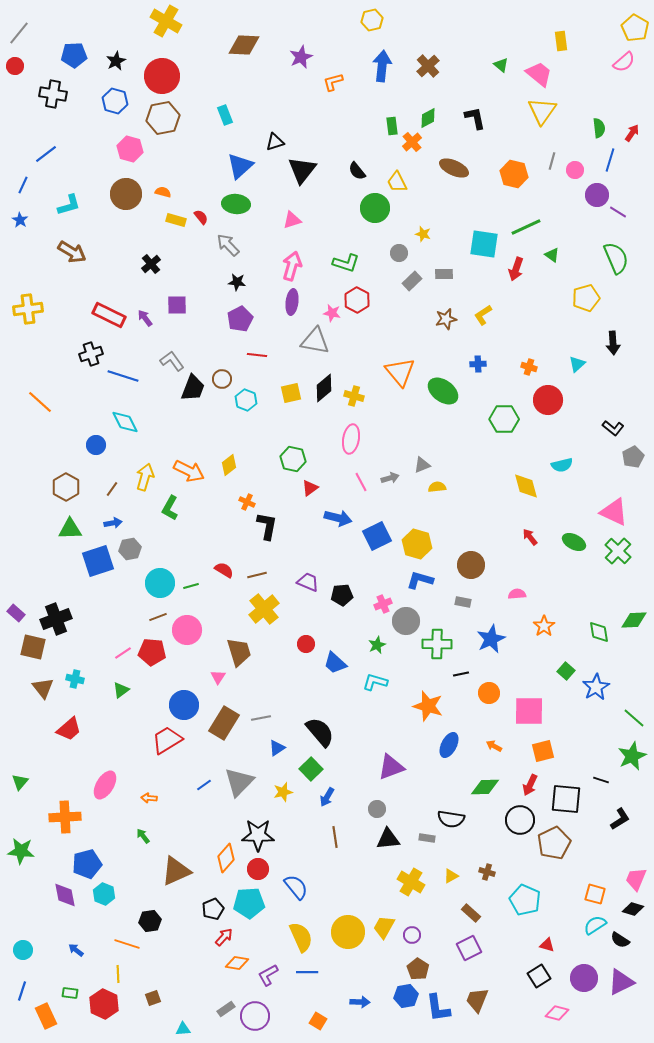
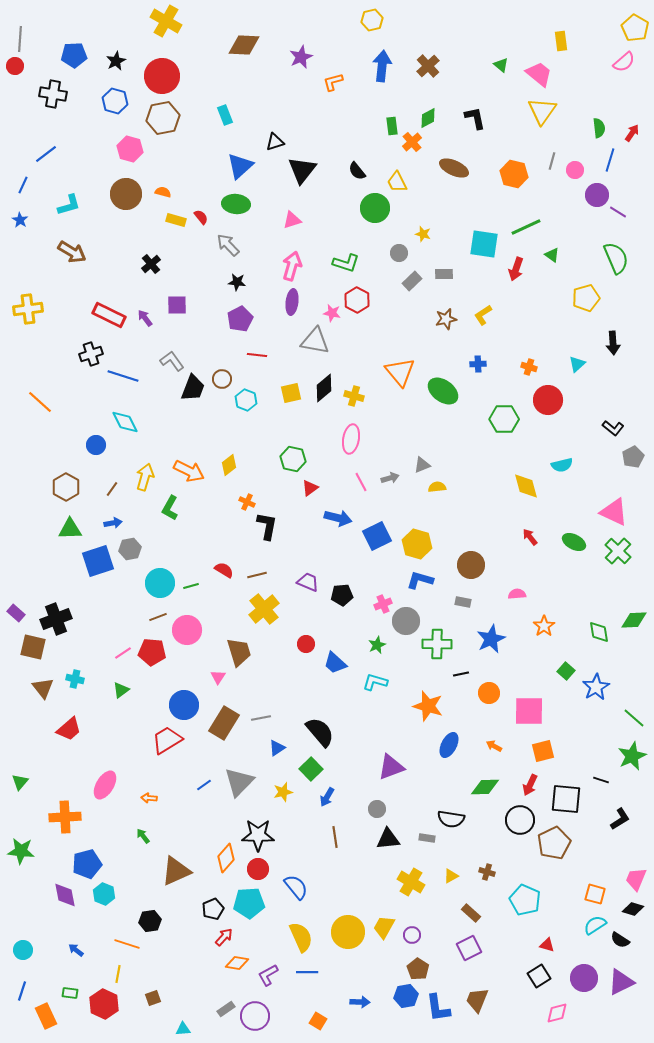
gray line at (19, 33): moved 1 px right, 6 px down; rotated 35 degrees counterclockwise
yellow line at (118, 974): rotated 12 degrees clockwise
pink diamond at (557, 1013): rotated 30 degrees counterclockwise
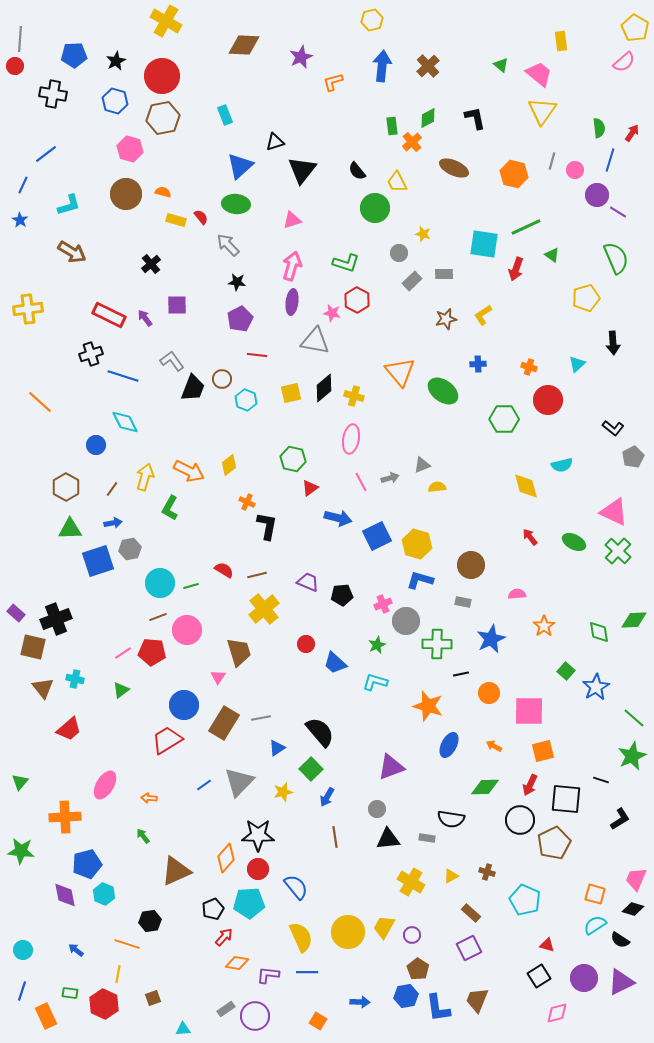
purple L-shape at (268, 975): rotated 35 degrees clockwise
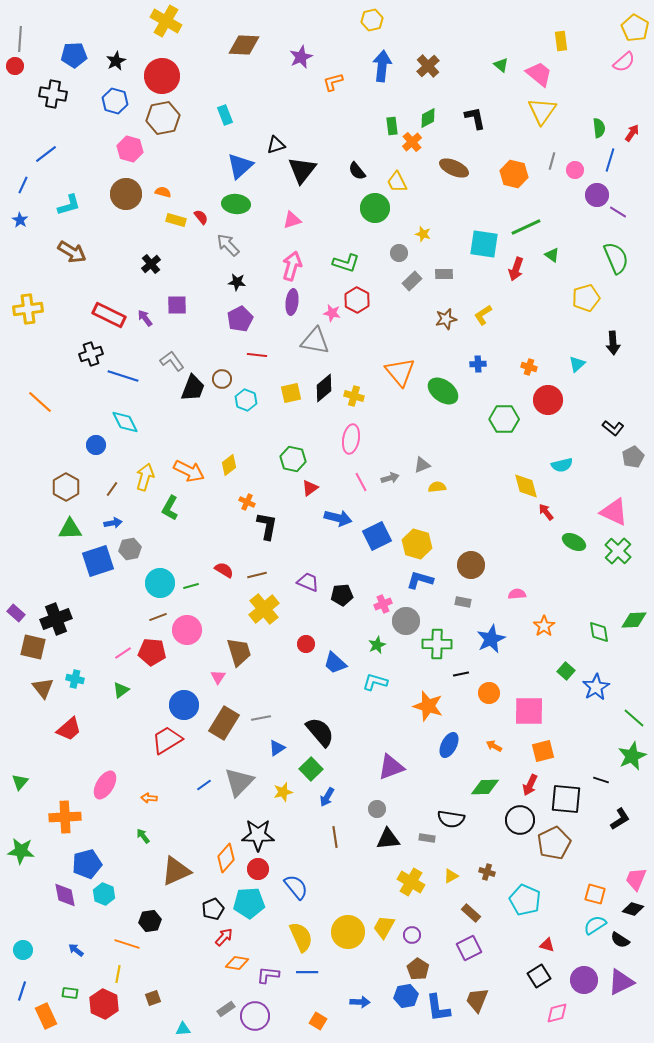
black triangle at (275, 142): moved 1 px right, 3 px down
red arrow at (530, 537): moved 16 px right, 25 px up
purple circle at (584, 978): moved 2 px down
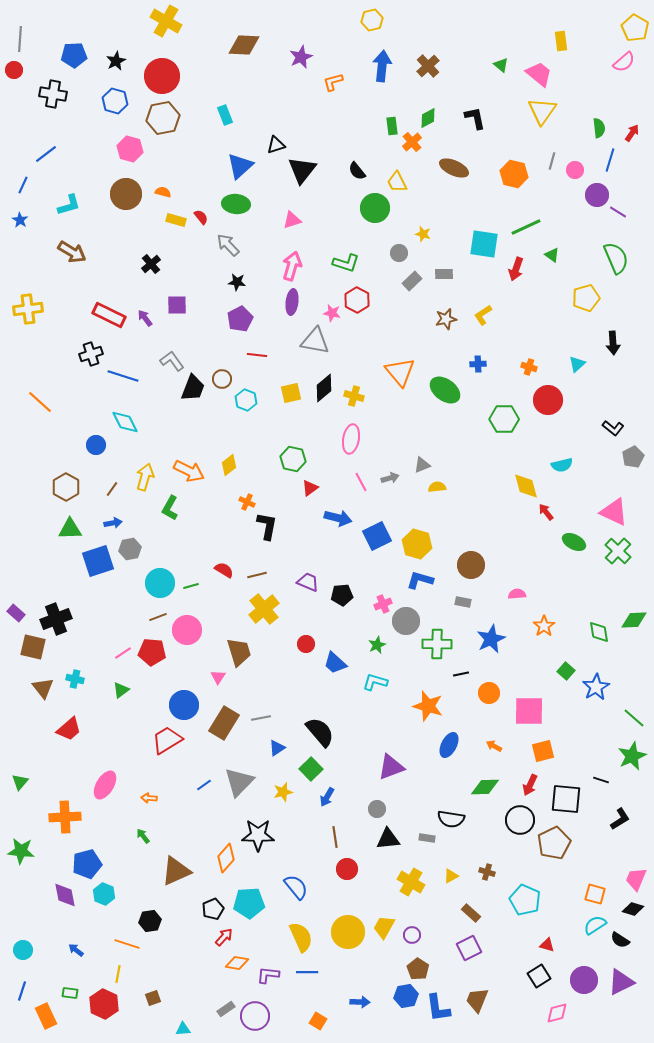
red circle at (15, 66): moved 1 px left, 4 px down
green ellipse at (443, 391): moved 2 px right, 1 px up
red circle at (258, 869): moved 89 px right
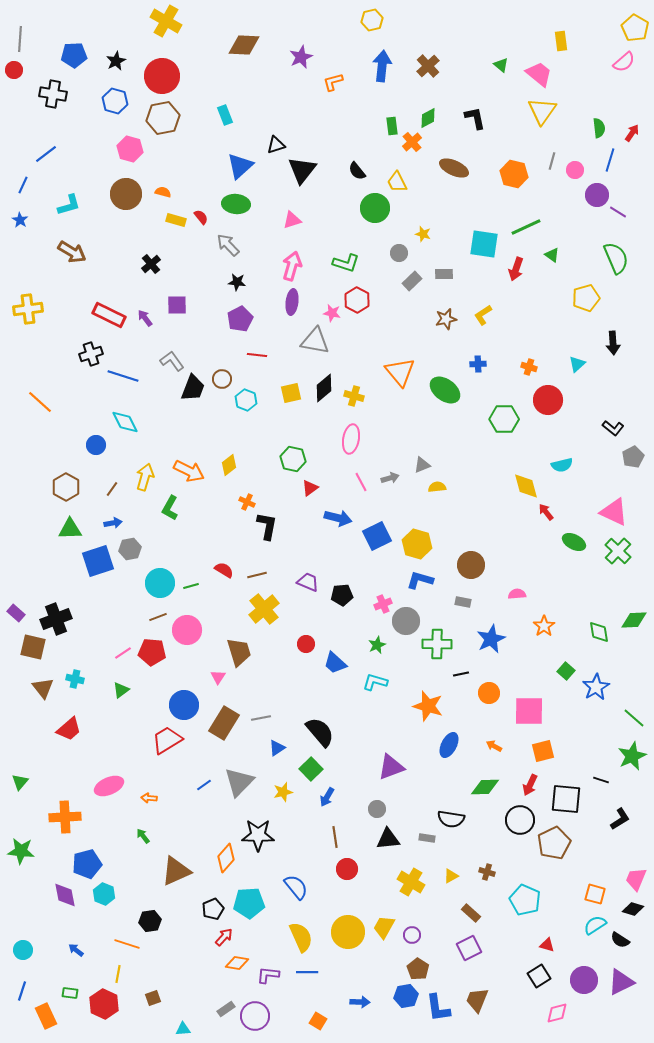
pink ellipse at (105, 785): moved 4 px right, 1 px down; rotated 36 degrees clockwise
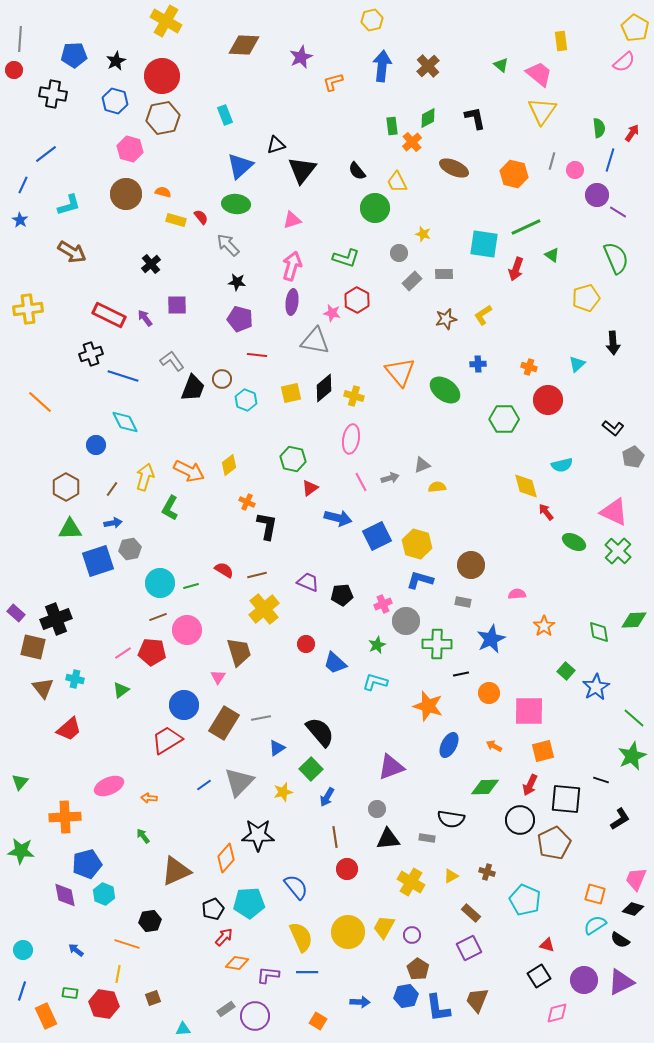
green L-shape at (346, 263): moved 5 px up
purple pentagon at (240, 319): rotated 30 degrees counterclockwise
red hexagon at (104, 1004): rotated 16 degrees counterclockwise
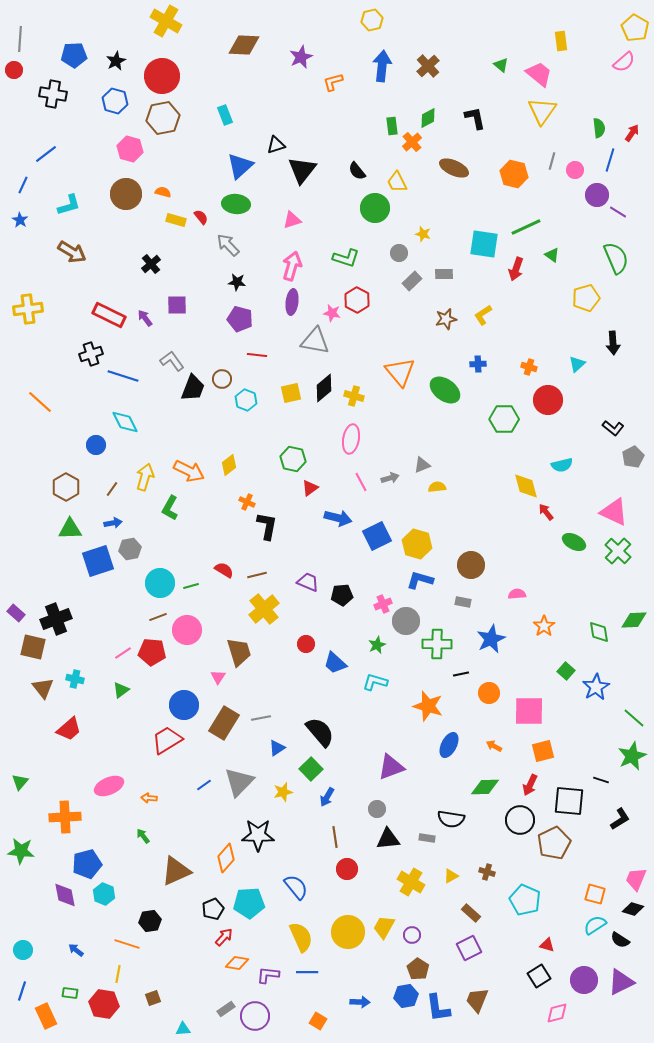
black square at (566, 799): moved 3 px right, 2 px down
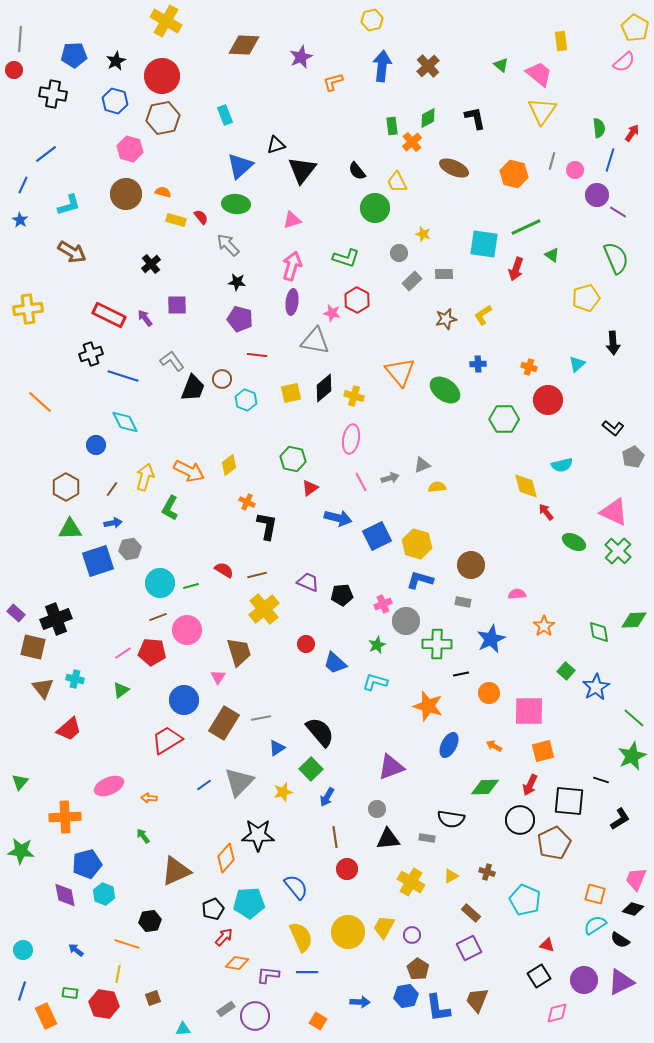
blue circle at (184, 705): moved 5 px up
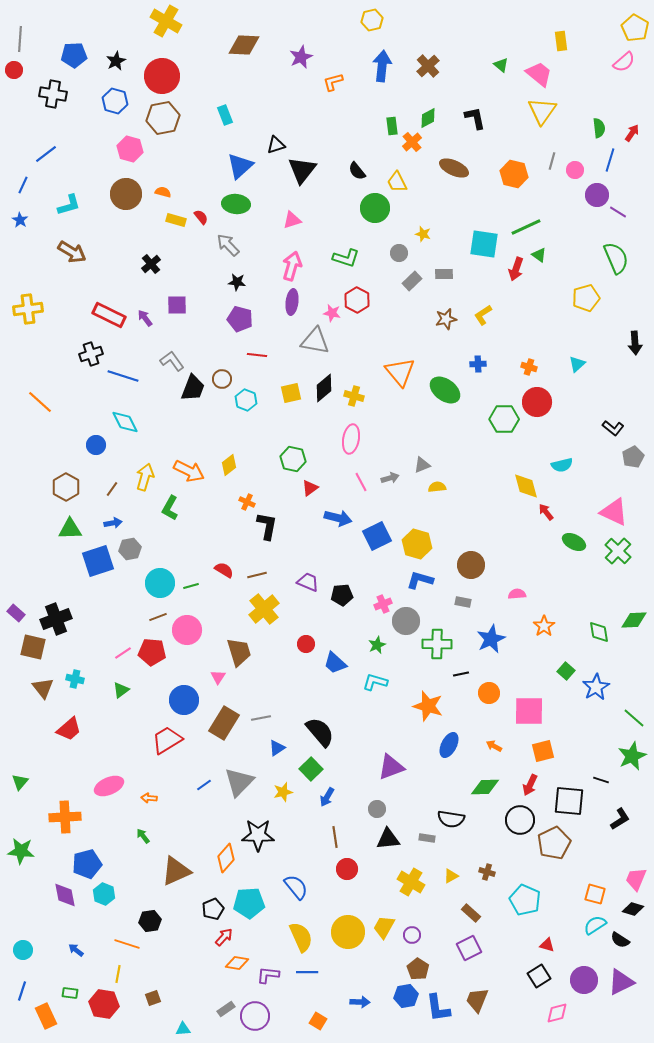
green triangle at (552, 255): moved 13 px left
black arrow at (613, 343): moved 22 px right
red circle at (548, 400): moved 11 px left, 2 px down
